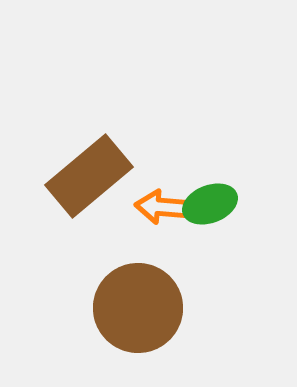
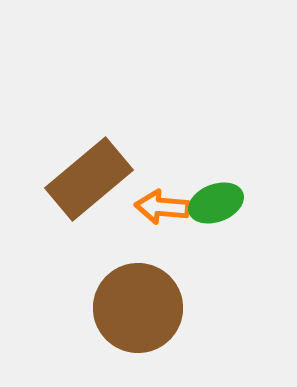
brown rectangle: moved 3 px down
green ellipse: moved 6 px right, 1 px up
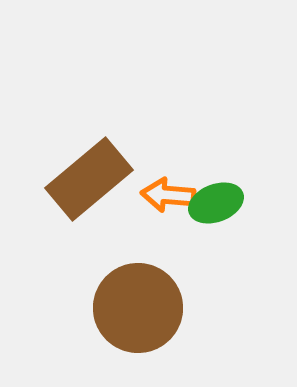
orange arrow: moved 6 px right, 12 px up
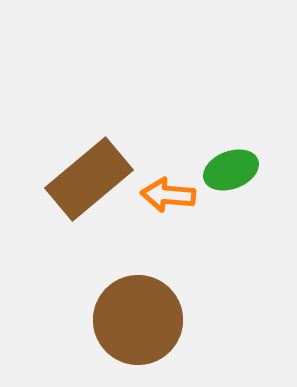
green ellipse: moved 15 px right, 33 px up
brown circle: moved 12 px down
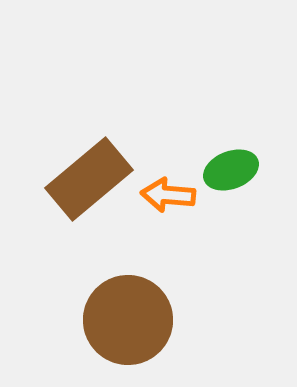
brown circle: moved 10 px left
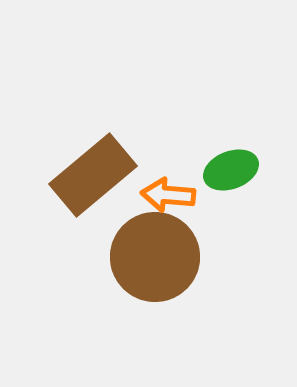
brown rectangle: moved 4 px right, 4 px up
brown circle: moved 27 px right, 63 px up
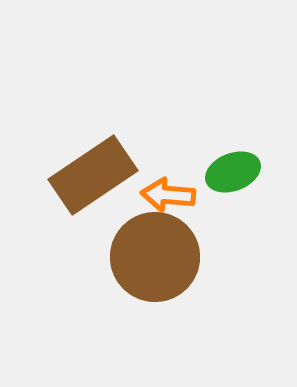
green ellipse: moved 2 px right, 2 px down
brown rectangle: rotated 6 degrees clockwise
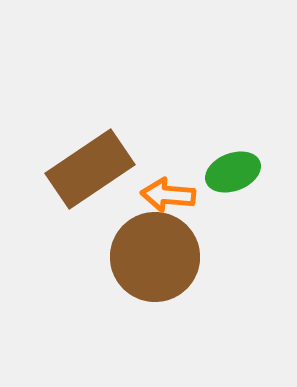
brown rectangle: moved 3 px left, 6 px up
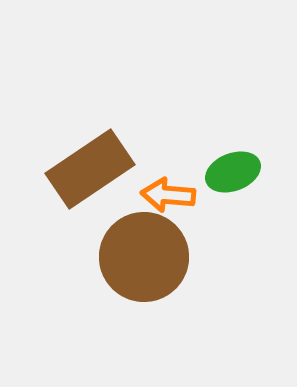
brown circle: moved 11 px left
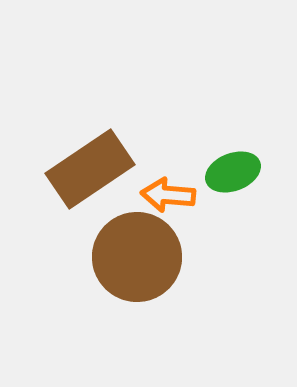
brown circle: moved 7 px left
